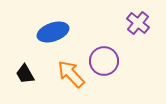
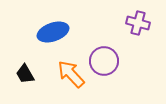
purple cross: rotated 25 degrees counterclockwise
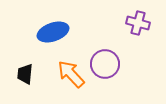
purple circle: moved 1 px right, 3 px down
black trapezoid: rotated 35 degrees clockwise
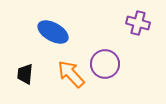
blue ellipse: rotated 48 degrees clockwise
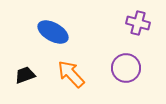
purple circle: moved 21 px right, 4 px down
black trapezoid: moved 1 px down; rotated 65 degrees clockwise
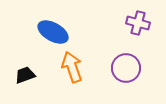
orange arrow: moved 1 px right, 7 px up; rotated 24 degrees clockwise
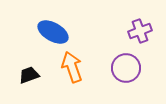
purple cross: moved 2 px right, 8 px down; rotated 35 degrees counterclockwise
black trapezoid: moved 4 px right
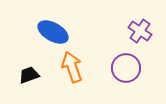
purple cross: rotated 35 degrees counterclockwise
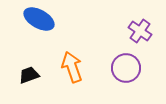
blue ellipse: moved 14 px left, 13 px up
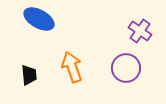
black trapezoid: rotated 105 degrees clockwise
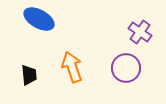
purple cross: moved 1 px down
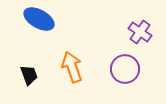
purple circle: moved 1 px left, 1 px down
black trapezoid: rotated 15 degrees counterclockwise
